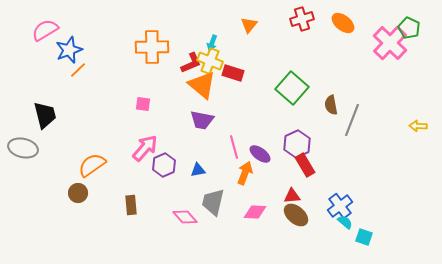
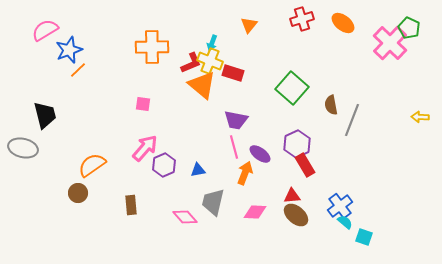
purple trapezoid at (202, 120): moved 34 px right
yellow arrow at (418, 126): moved 2 px right, 9 px up
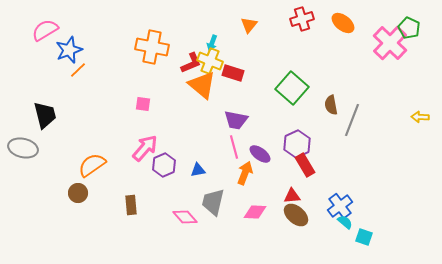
orange cross at (152, 47): rotated 12 degrees clockwise
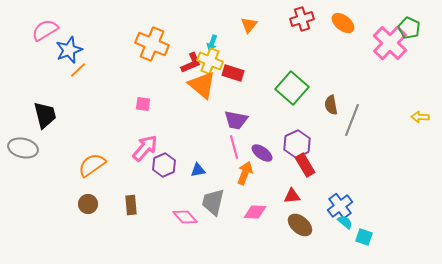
orange cross at (152, 47): moved 3 px up; rotated 12 degrees clockwise
purple ellipse at (260, 154): moved 2 px right, 1 px up
brown circle at (78, 193): moved 10 px right, 11 px down
brown ellipse at (296, 215): moved 4 px right, 10 px down
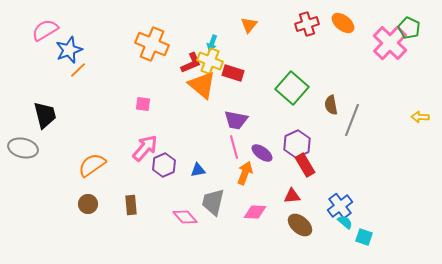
red cross at (302, 19): moved 5 px right, 5 px down
